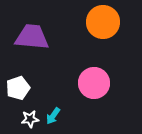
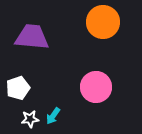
pink circle: moved 2 px right, 4 px down
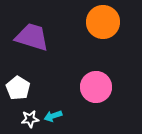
purple trapezoid: rotated 12 degrees clockwise
white pentagon: rotated 20 degrees counterclockwise
cyan arrow: rotated 36 degrees clockwise
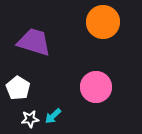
purple trapezoid: moved 2 px right, 5 px down
cyan arrow: rotated 24 degrees counterclockwise
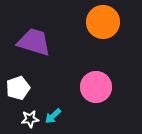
white pentagon: rotated 20 degrees clockwise
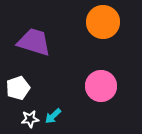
pink circle: moved 5 px right, 1 px up
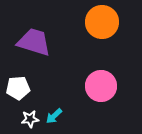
orange circle: moved 1 px left
white pentagon: rotated 15 degrees clockwise
cyan arrow: moved 1 px right
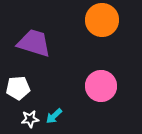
orange circle: moved 2 px up
purple trapezoid: moved 1 px down
